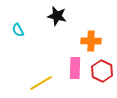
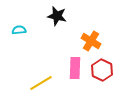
cyan semicircle: moved 1 px right; rotated 112 degrees clockwise
orange cross: rotated 30 degrees clockwise
red hexagon: moved 1 px up
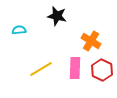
yellow line: moved 14 px up
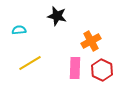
orange cross: rotated 30 degrees clockwise
yellow line: moved 11 px left, 6 px up
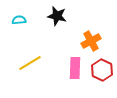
cyan semicircle: moved 10 px up
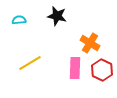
orange cross: moved 1 px left, 2 px down; rotated 30 degrees counterclockwise
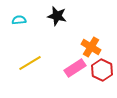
orange cross: moved 1 px right, 4 px down
pink rectangle: rotated 55 degrees clockwise
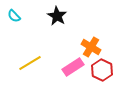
black star: rotated 18 degrees clockwise
cyan semicircle: moved 5 px left, 4 px up; rotated 128 degrees counterclockwise
pink rectangle: moved 2 px left, 1 px up
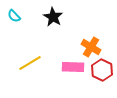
black star: moved 4 px left, 1 px down
pink rectangle: rotated 35 degrees clockwise
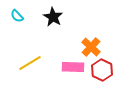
cyan semicircle: moved 3 px right
orange cross: rotated 12 degrees clockwise
